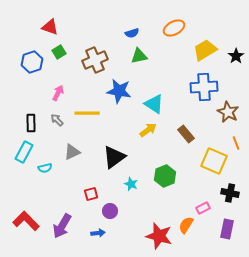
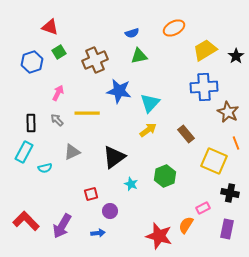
cyan triangle: moved 4 px left, 1 px up; rotated 40 degrees clockwise
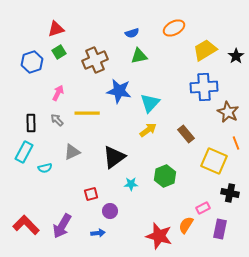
red triangle: moved 6 px right, 2 px down; rotated 36 degrees counterclockwise
cyan star: rotated 24 degrees counterclockwise
red L-shape: moved 4 px down
purple rectangle: moved 7 px left
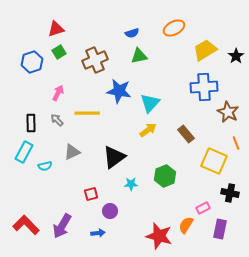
cyan semicircle: moved 2 px up
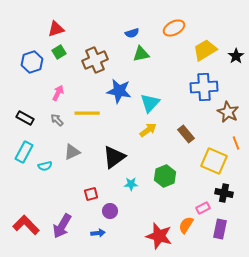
green triangle: moved 2 px right, 2 px up
black rectangle: moved 6 px left, 5 px up; rotated 60 degrees counterclockwise
black cross: moved 6 px left
